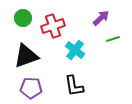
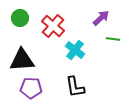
green circle: moved 3 px left
red cross: rotated 30 degrees counterclockwise
green line: rotated 24 degrees clockwise
black triangle: moved 4 px left, 4 px down; rotated 16 degrees clockwise
black L-shape: moved 1 px right, 1 px down
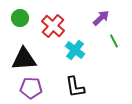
green line: moved 1 px right, 2 px down; rotated 56 degrees clockwise
black triangle: moved 2 px right, 1 px up
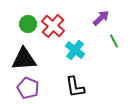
green circle: moved 8 px right, 6 px down
purple pentagon: moved 3 px left; rotated 20 degrees clockwise
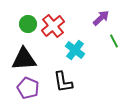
red cross: rotated 10 degrees clockwise
black L-shape: moved 12 px left, 5 px up
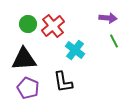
purple arrow: moved 7 px right; rotated 48 degrees clockwise
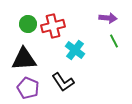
red cross: rotated 25 degrees clockwise
black L-shape: rotated 25 degrees counterclockwise
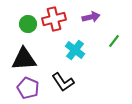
purple arrow: moved 17 px left, 1 px up; rotated 18 degrees counterclockwise
red cross: moved 1 px right, 7 px up
green line: rotated 64 degrees clockwise
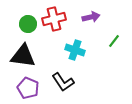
cyan cross: rotated 18 degrees counterclockwise
black triangle: moved 1 px left, 3 px up; rotated 12 degrees clockwise
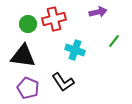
purple arrow: moved 7 px right, 5 px up
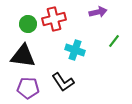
purple pentagon: rotated 20 degrees counterclockwise
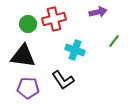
black L-shape: moved 2 px up
